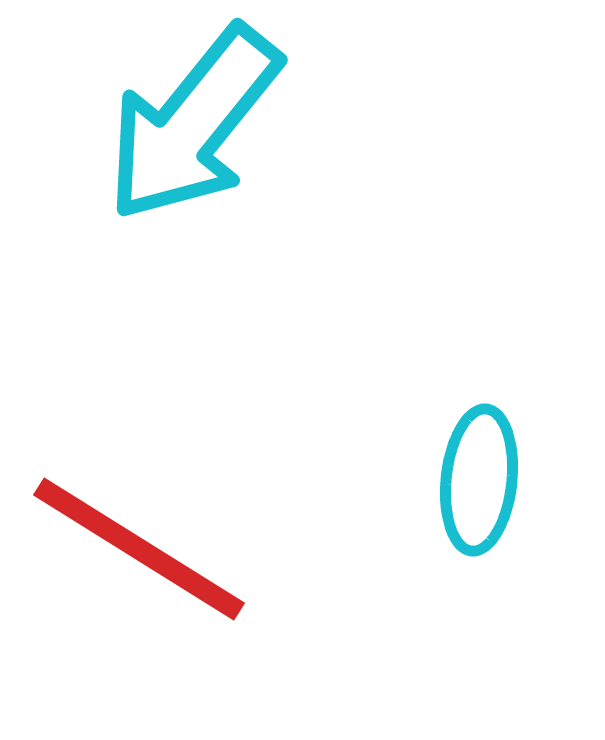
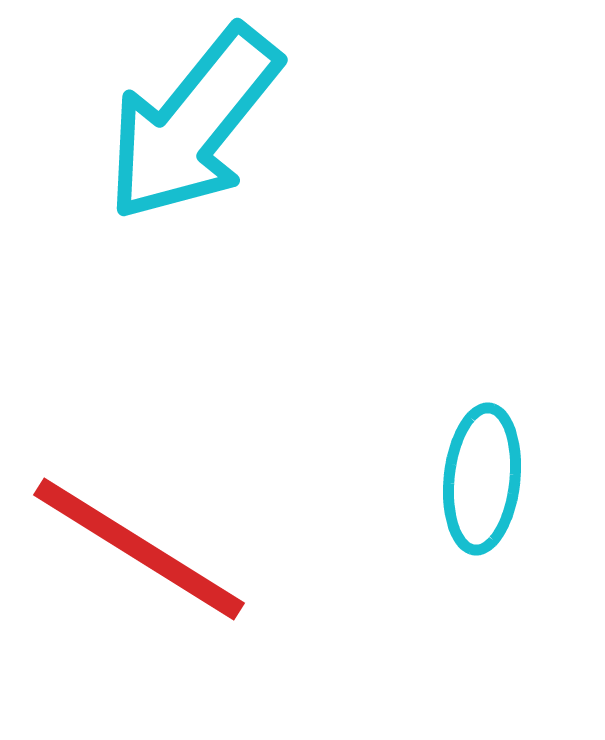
cyan ellipse: moved 3 px right, 1 px up
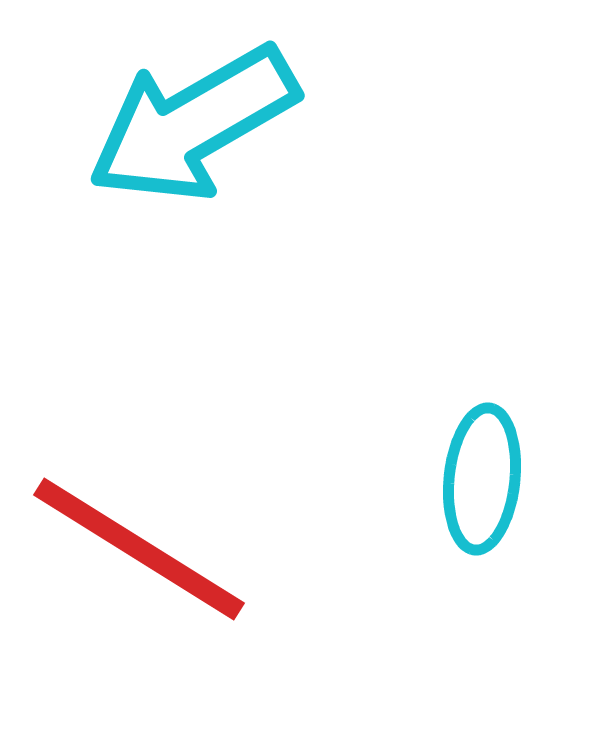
cyan arrow: rotated 21 degrees clockwise
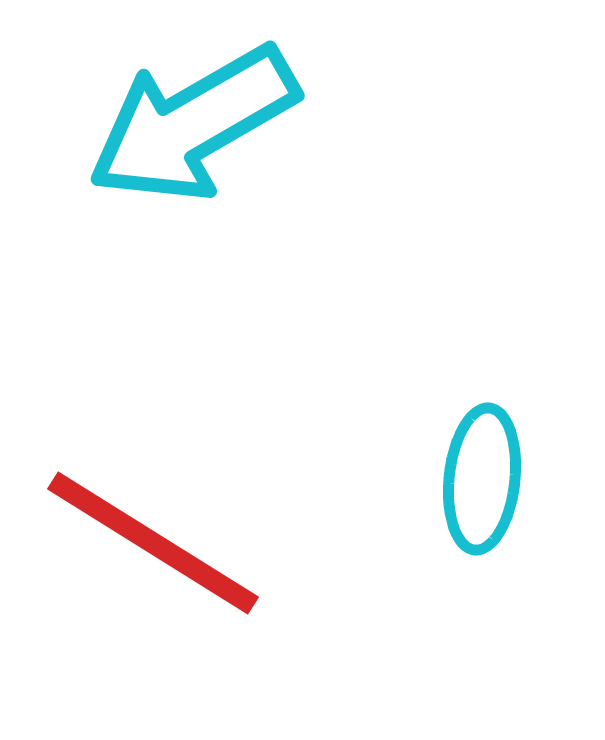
red line: moved 14 px right, 6 px up
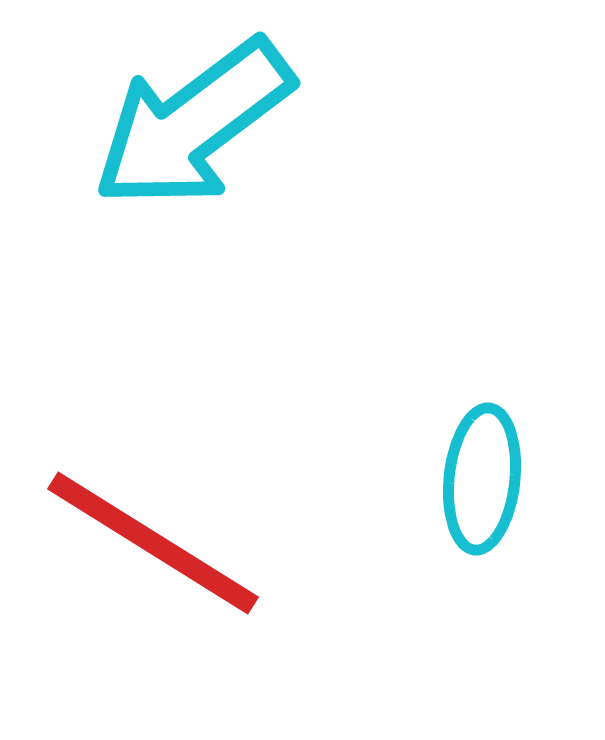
cyan arrow: rotated 7 degrees counterclockwise
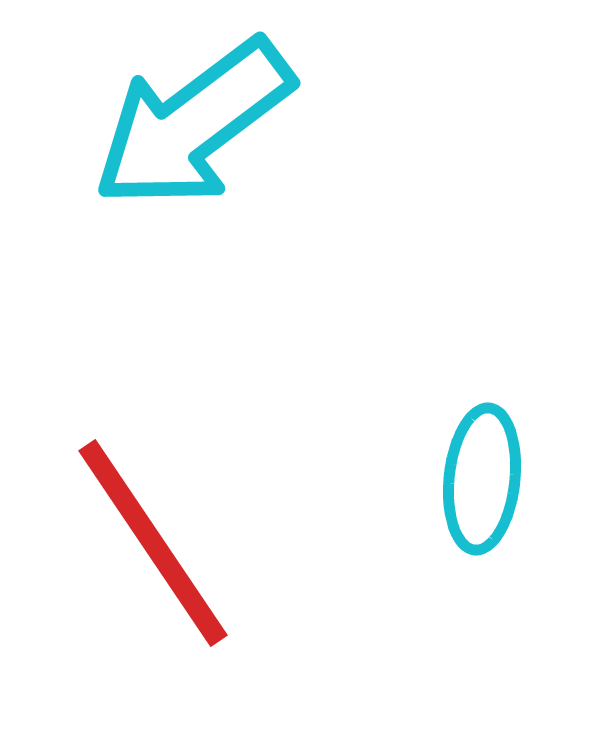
red line: rotated 24 degrees clockwise
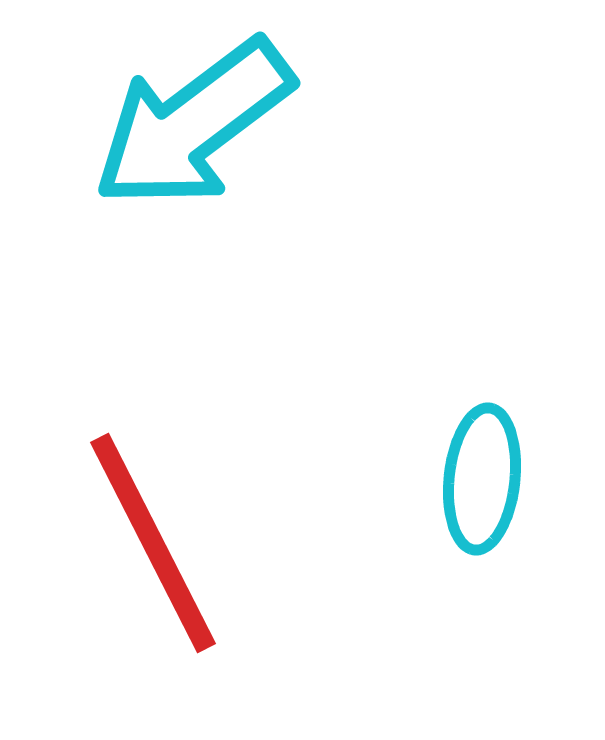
red line: rotated 7 degrees clockwise
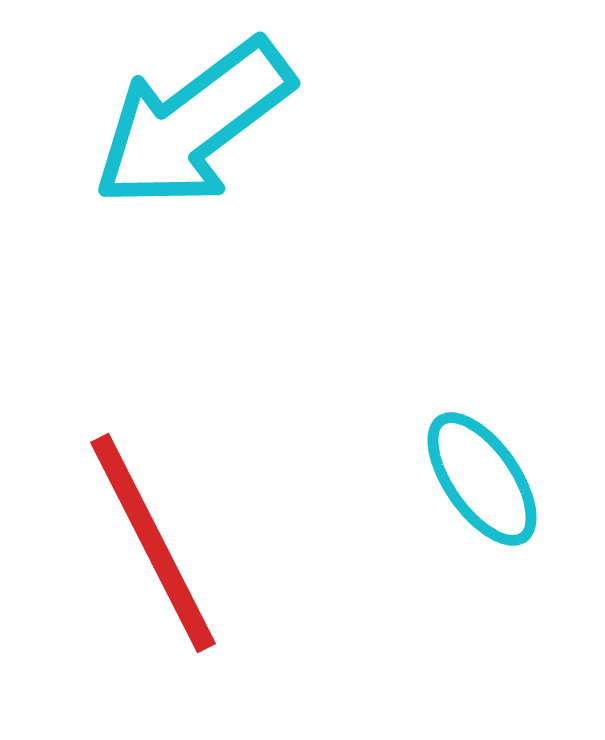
cyan ellipse: rotated 41 degrees counterclockwise
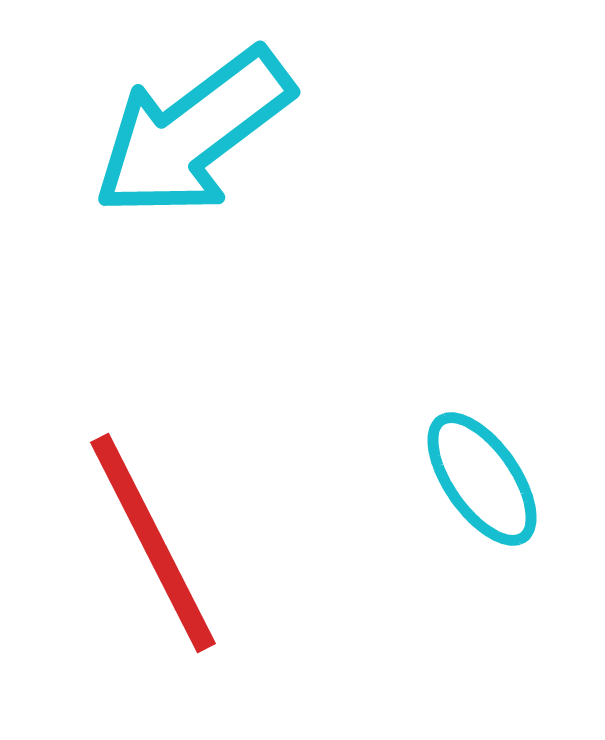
cyan arrow: moved 9 px down
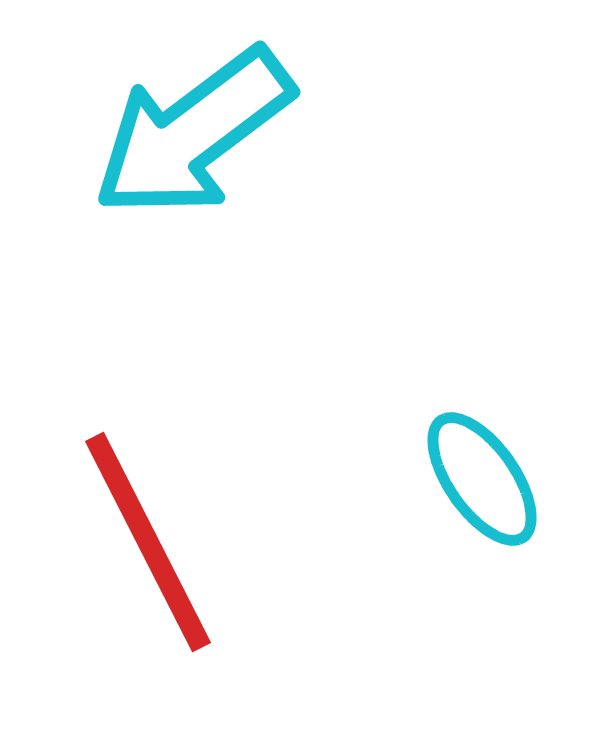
red line: moved 5 px left, 1 px up
